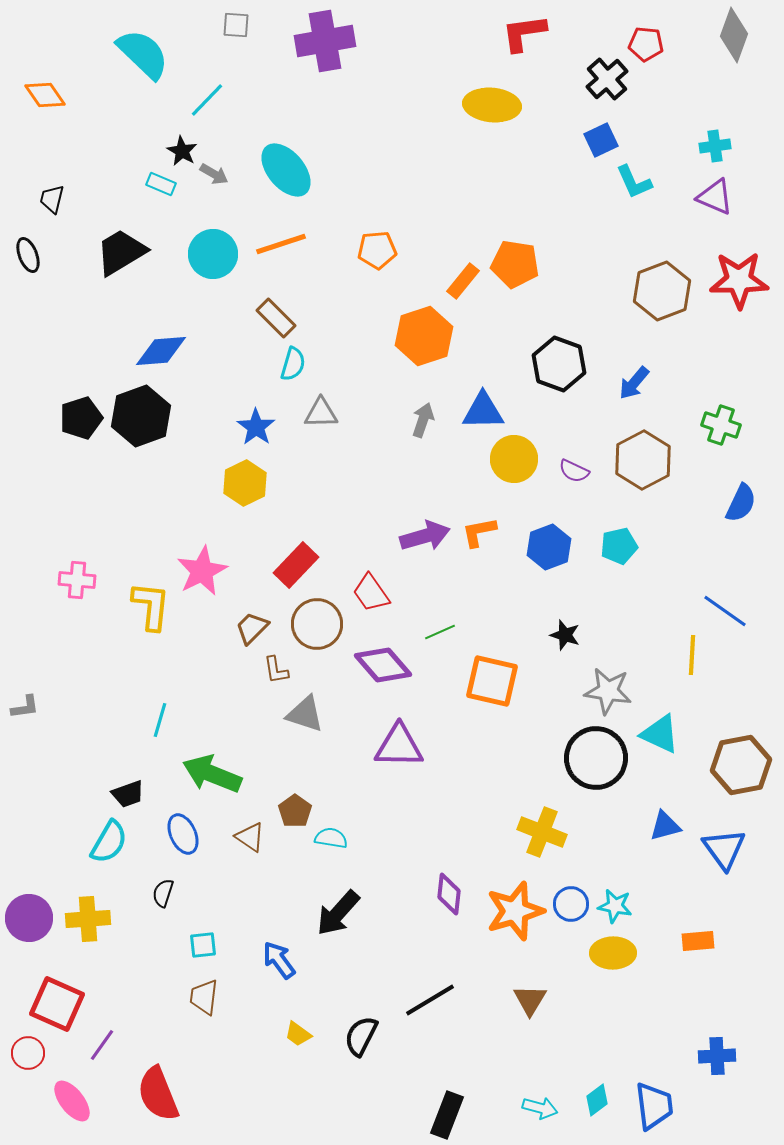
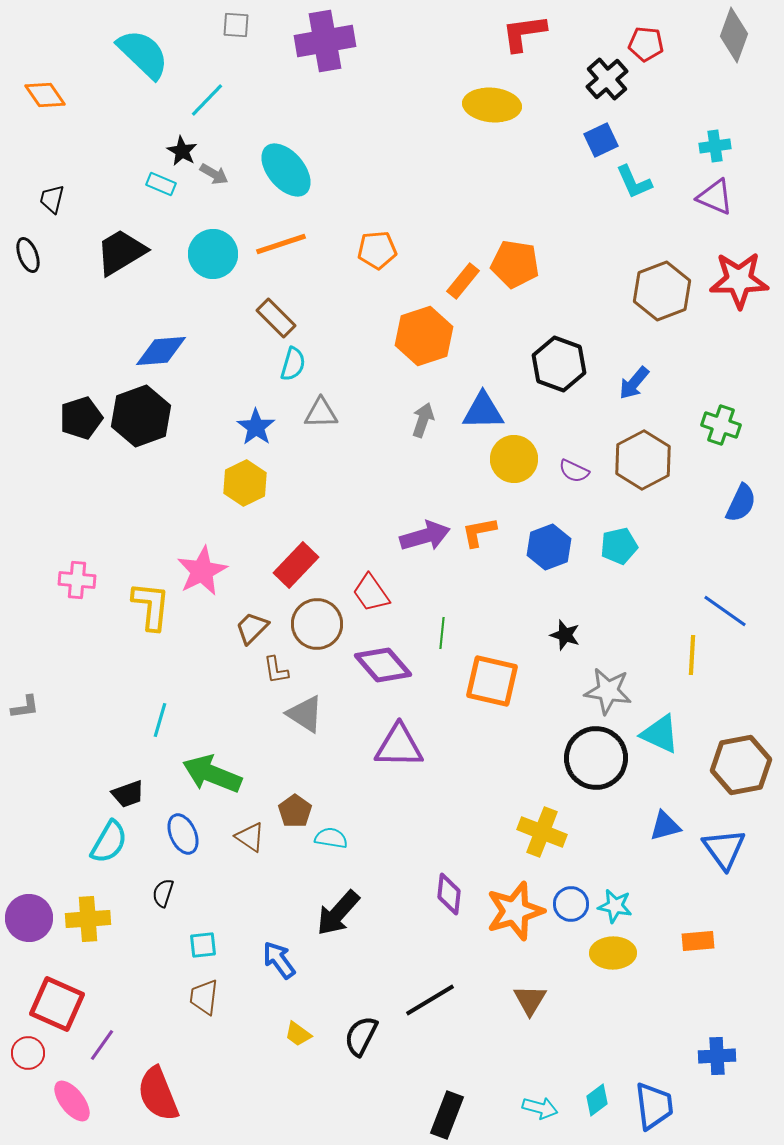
green line at (440, 632): moved 2 px right, 1 px down; rotated 60 degrees counterclockwise
gray triangle at (305, 714): rotated 15 degrees clockwise
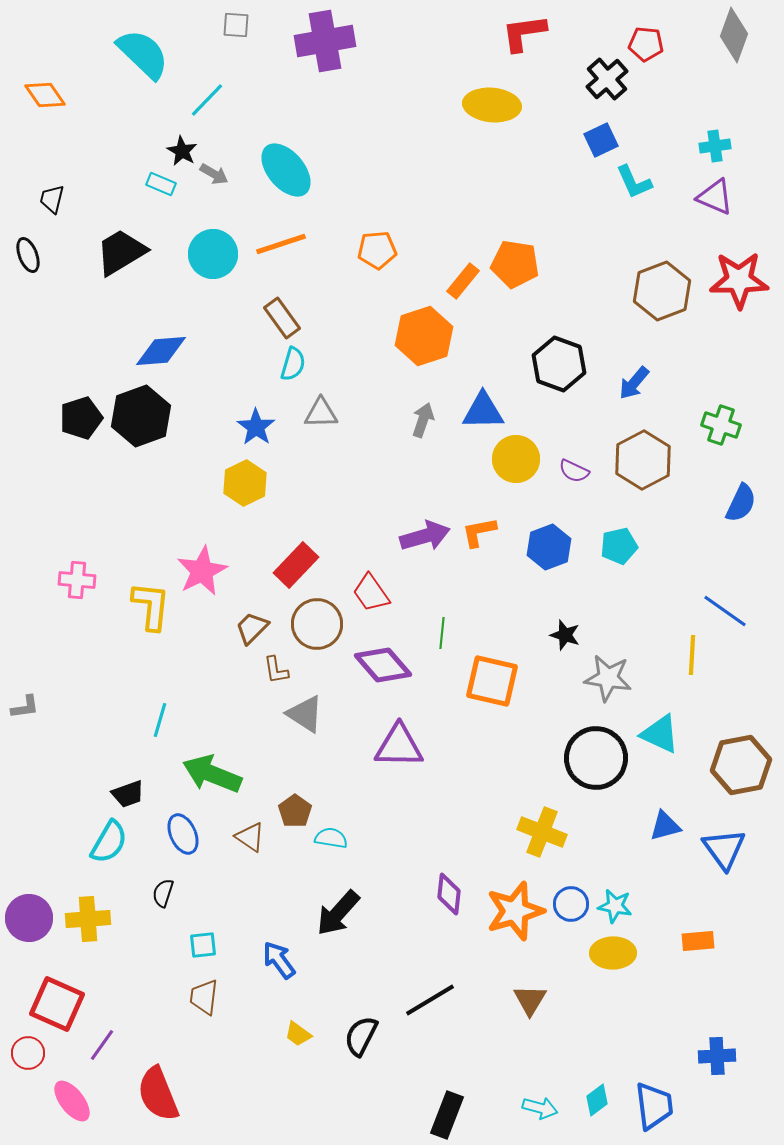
brown rectangle at (276, 318): moved 6 px right; rotated 9 degrees clockwise
yellow circle at (514, 459): moved 2 px right
gray star at (608, 691): moved 13 px up
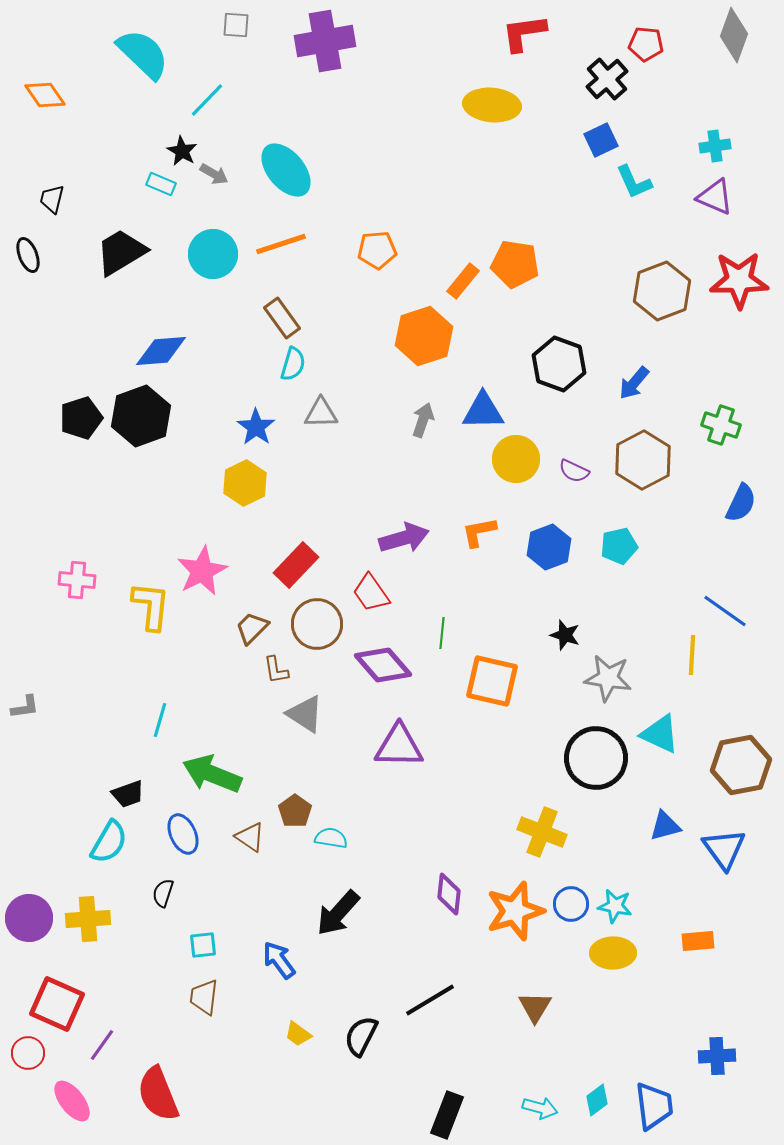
purple arrow at (425, 536): moved 21 px left, 2 px down
brown triangle at (530, 1000): moved 5 px right, 7 px down
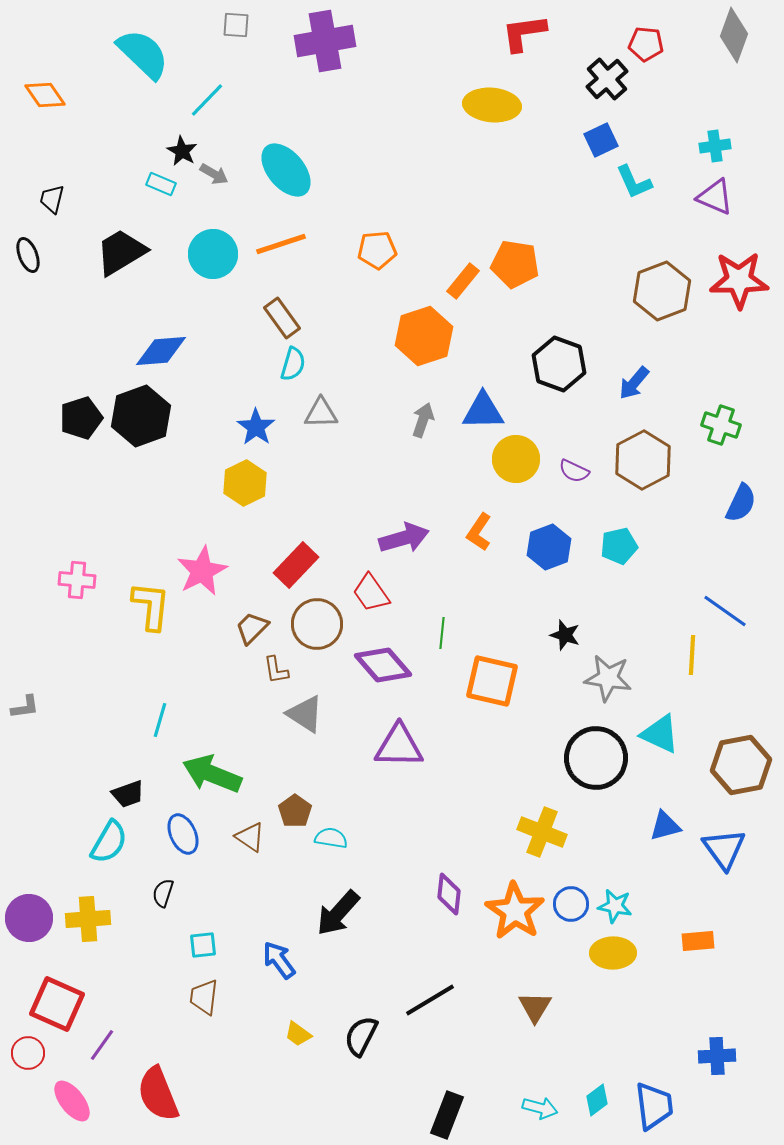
orange L-shape at (479, 532): rotated 45 degrees counterclockwise
orange star at (515, 911): rotated 22 degrees counterclockwise
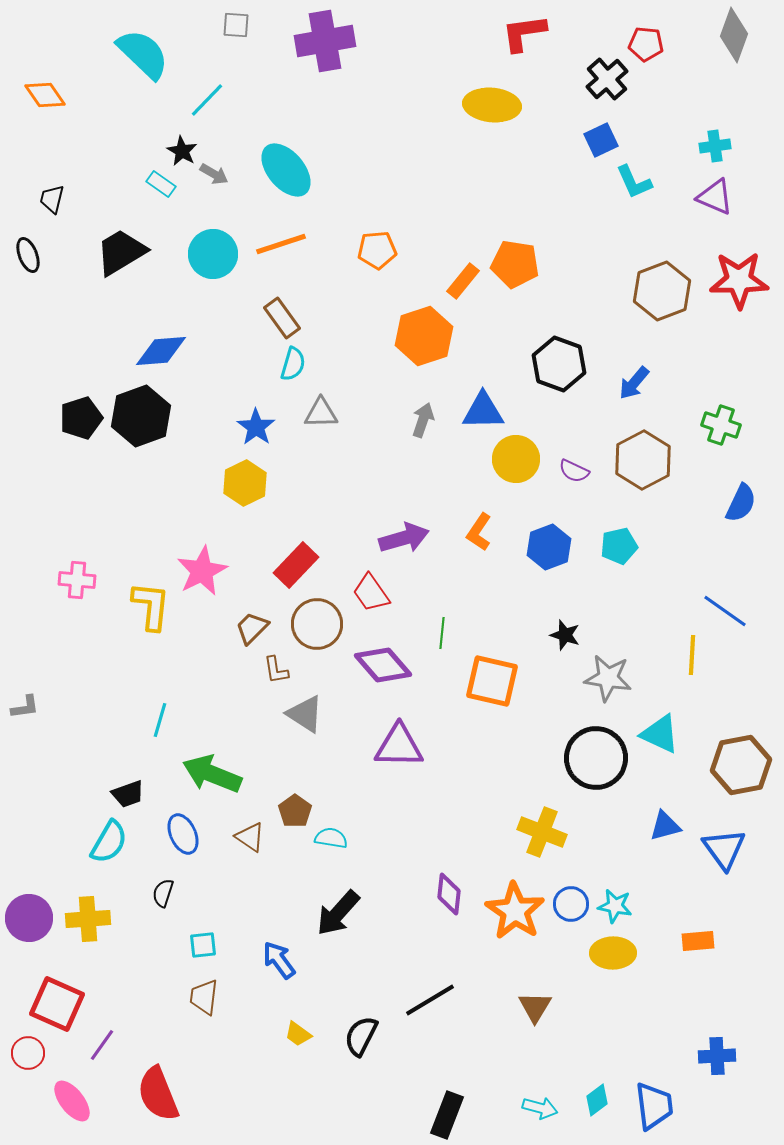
cyan rectangle at (161, 184): rotated 12 degrees clockwise
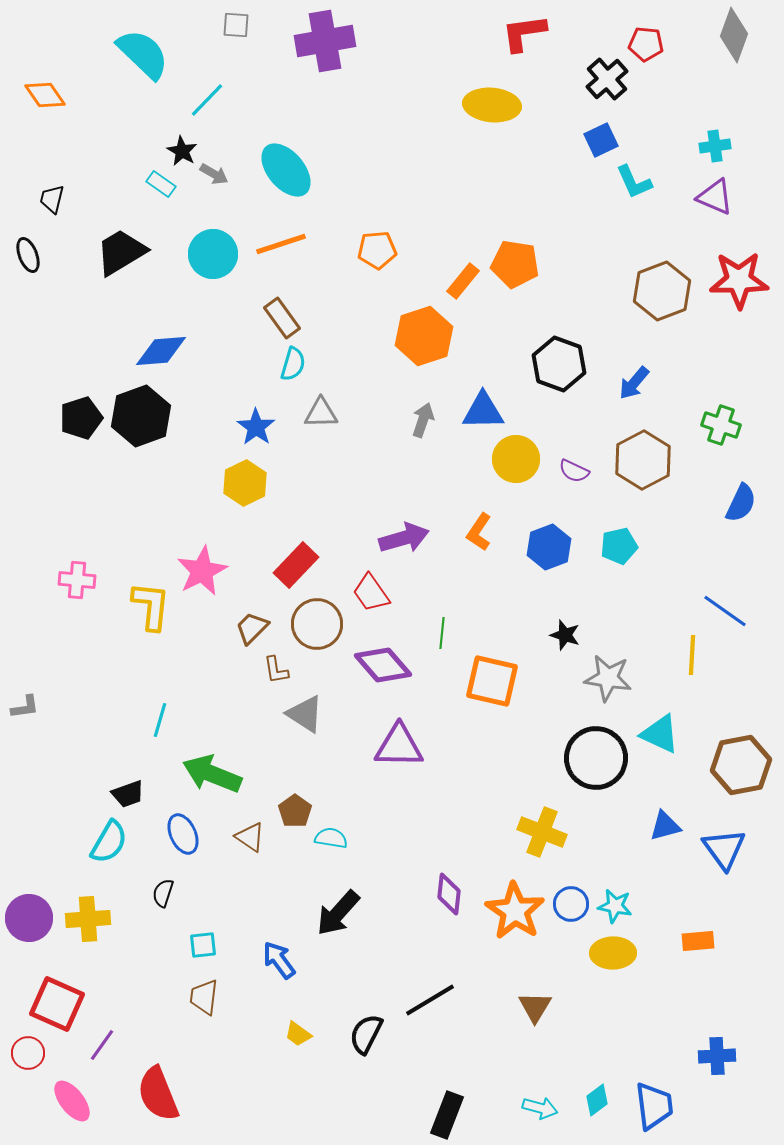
black semicircle at (361, 1036): moved 5 px right, 2 px up
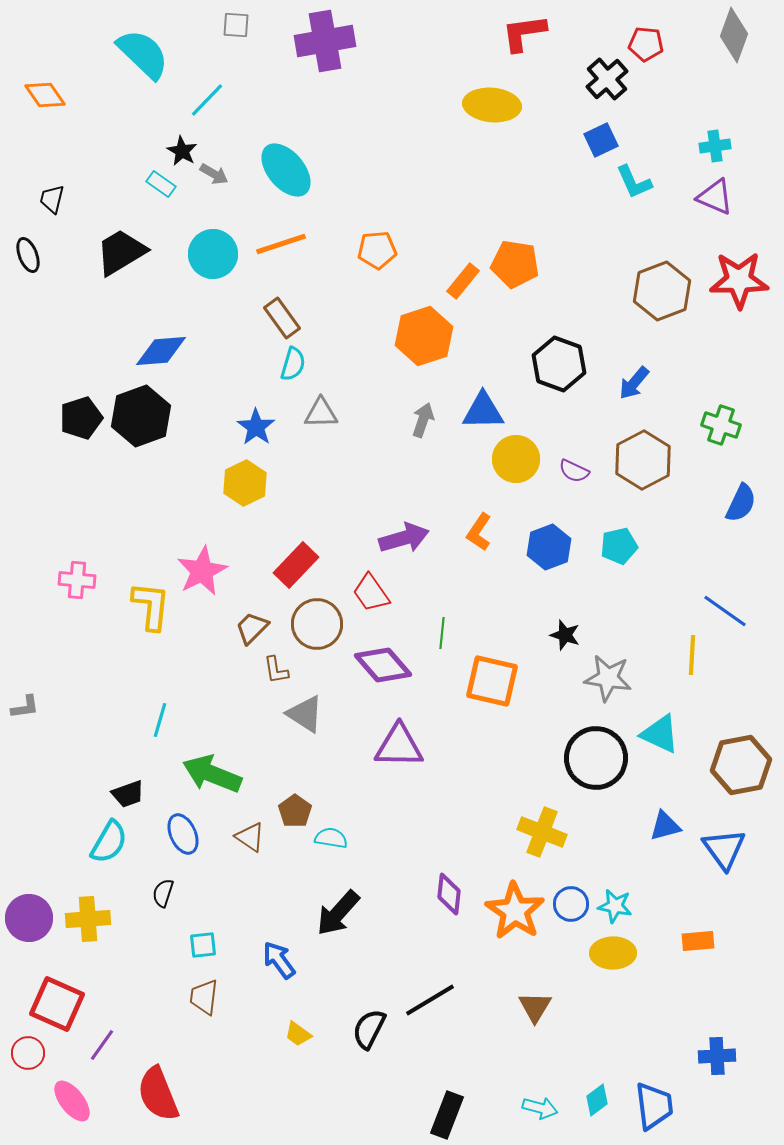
black semicircle at (366, 1034): moved 3 px right, 5 px up
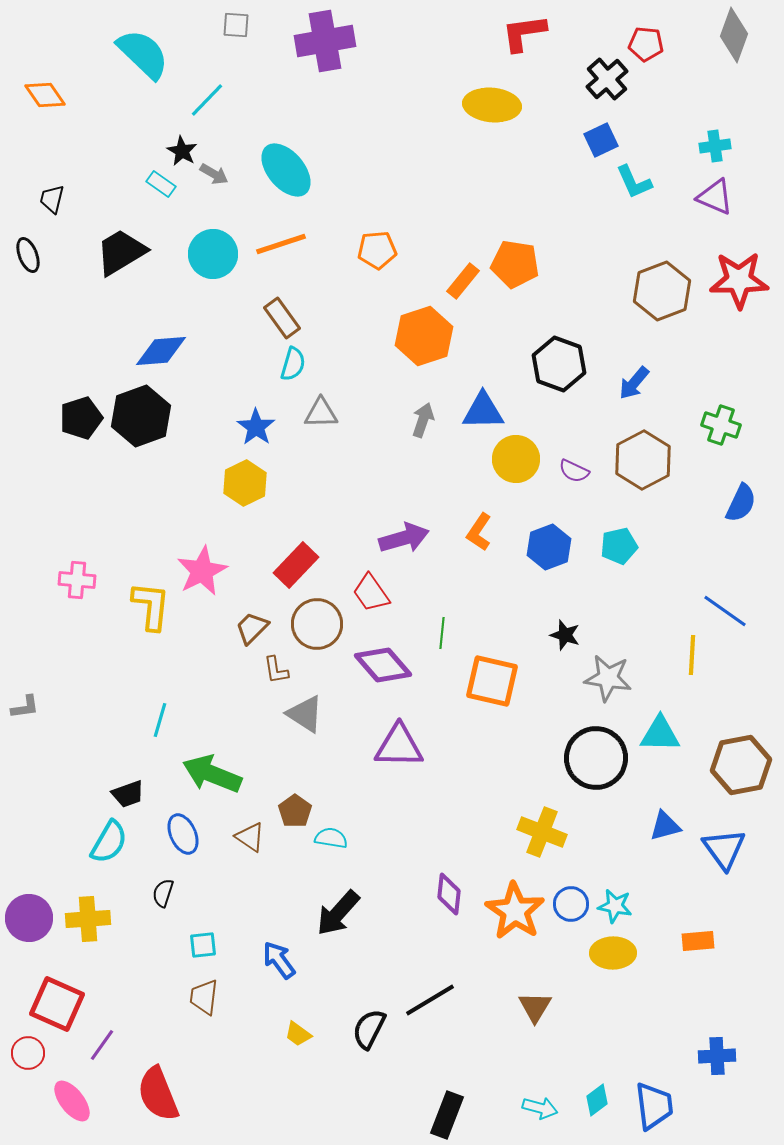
cyan triangle at (660, 734): rotated 24 degrees counterclockwise
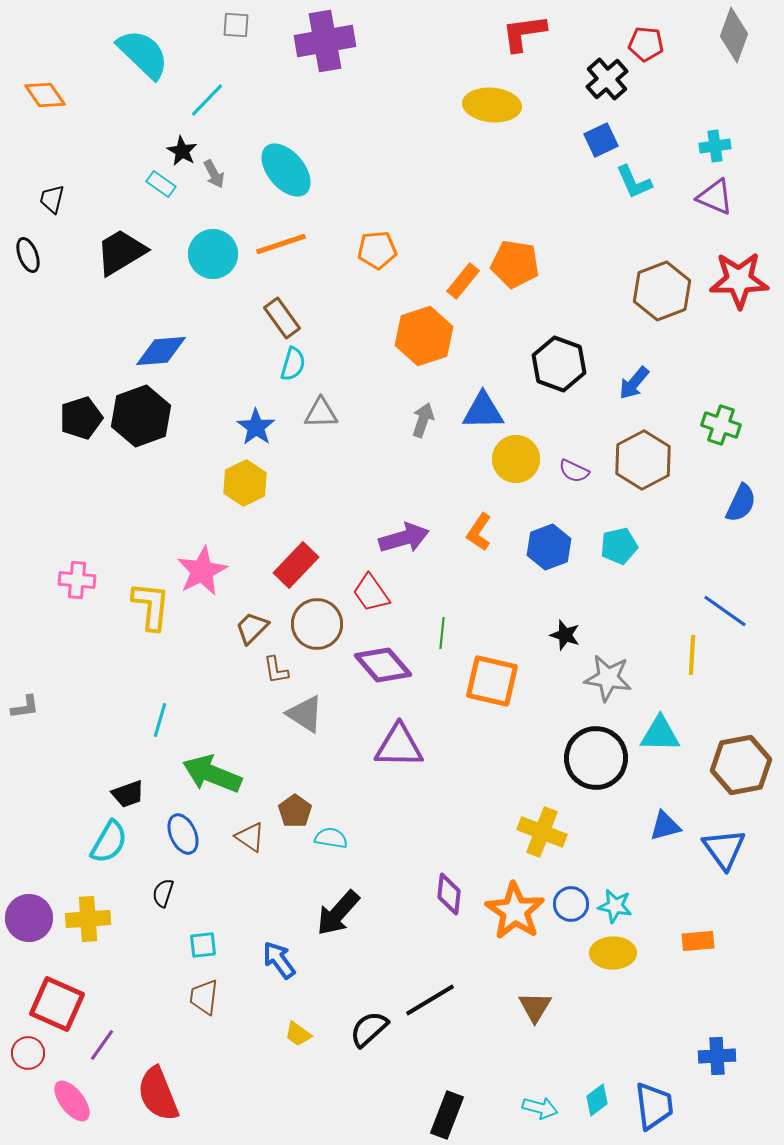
gray arrow at (214, 174): rotated 32 degrees clockwise
black semicircle at (369, 1029): rotated 21 degrees clockwise
